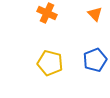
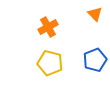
orange cross: moved 1 px right, 14 px down; rotated 36 degrees clockwise
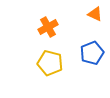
orange triangle: rotated 21 degrees counterclockwise
blue pentagon: moved 3 px left, 7 px up
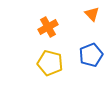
orange triangle: moved 3 px left; rotated 21 degrees clockwise
blue pentagon: moved 1 px left, 2 px down
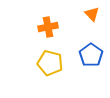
orange cross: rotated 18 degrees clockwise
blue pentagon: rotated 15 degrees counterclockwise
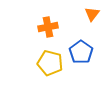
orange triangle: rotated 21 degrees clockwise
blue pentagon: moved 10 px left, 3 px up
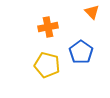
orange triangle: moved 2 px up; rotated 21 degrees counterclockwise
yellow pentagon: moved 3 px left, 2 px down
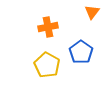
orange triangle: rotated 21 degrees clockwise
yellow pentagon: rotated 15 degrees clockwise
